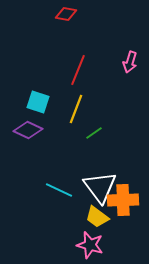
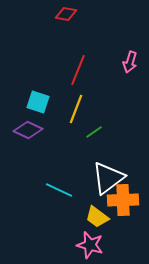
green line: moved 1 px up
white triangle: moved 8 px right, 9 px up; rotated 30 degrees clockwise
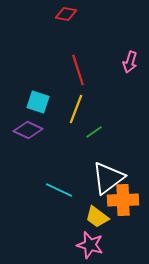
red line: rotated 40 degrees counterclockwise
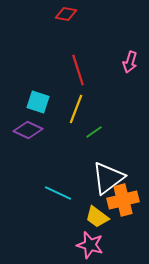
cyan line: moved 1 px left, 3 px down
orange cross: rotated 12 degrees counterclockwise
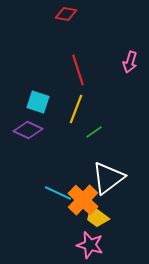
orange cross: moved 40 px left; rotated 32 degrees counterclockwise
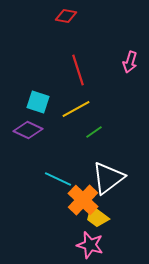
red diamond: moved 2 px down
yellow line: rotated 40 degrees clockwise
cyan line: moved 14 px up
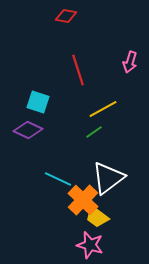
yellow line: moved 27 px right
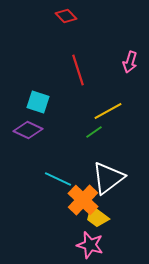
red diamond: rotated 35 degrees clockwise
yellow line: moved 5 px right, 2 px down
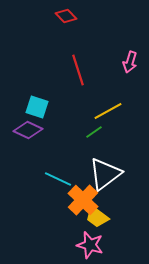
cyan square: moved 1 px left, 5 px down
white triangle: moved 3 px left, 4 px up
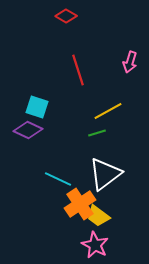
red diamond: rotated 15 degrees counterclockwise
green line: moved 3 px right, 1 px down; rotated 18 degrees clockwise
orange cross: moved 3 px left, 4 px down; rotated 12 degrees clockwise
yellow trapezoid: moved 1 px right, 1 px up
pink star: moved 5 px right; rotated 12 degrees clockwise
